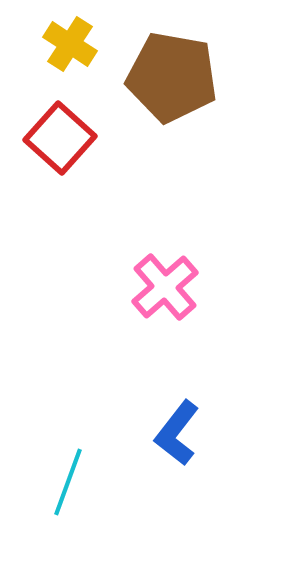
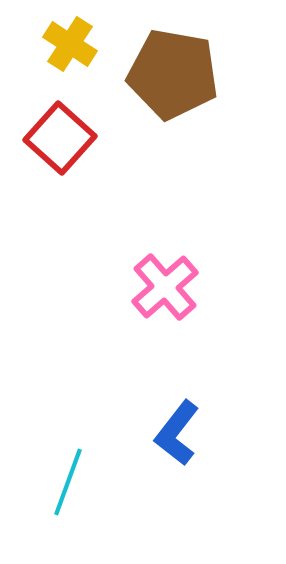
brown pentagon: moved 1 px right, 3 px up
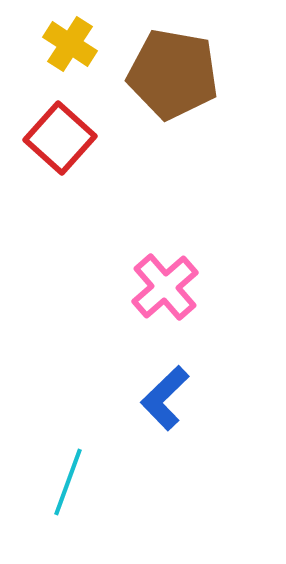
blue L-shape: moved 12 px left, 35 px up; rotated 8 degrees clockwise
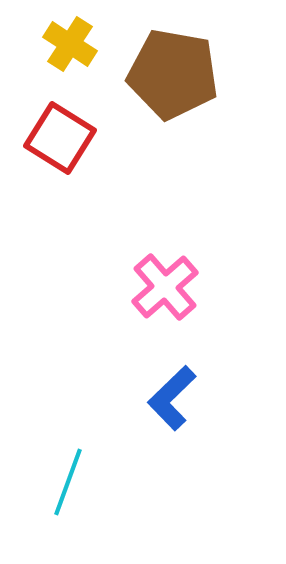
red square: rotated 10 degrees counterclockwise
blue L-shape: moved 7 px right
